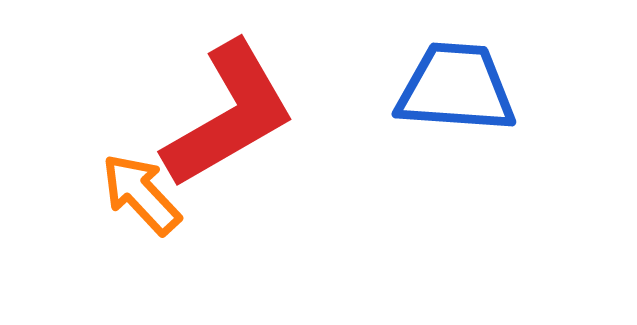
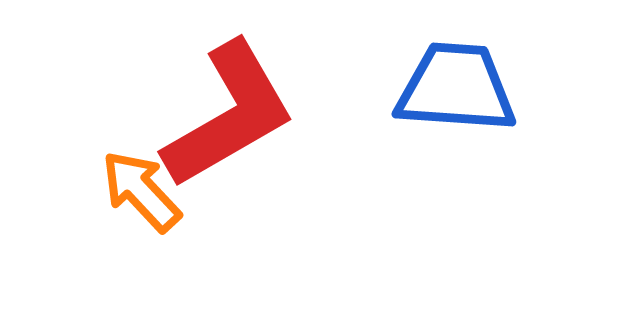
orange arrow: moved 3 px up
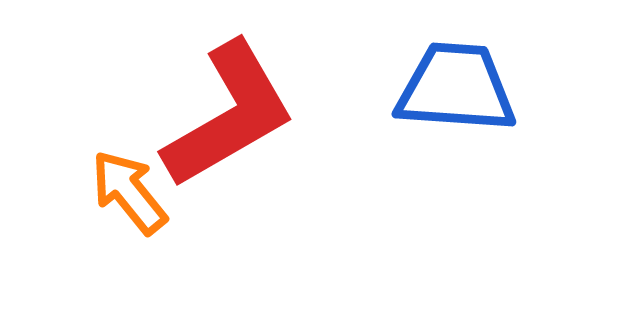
orange arrow: moved 12 px left, 1 px down; rotated 4 degrees clockwise
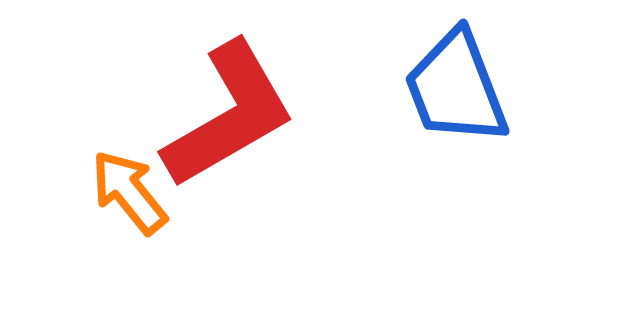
blue trapezoid: rotated 115 degrees counterclockwise
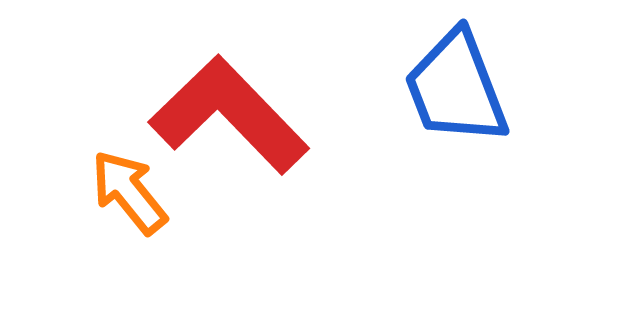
red L-shape: rotated 104 degrees counterclockwise
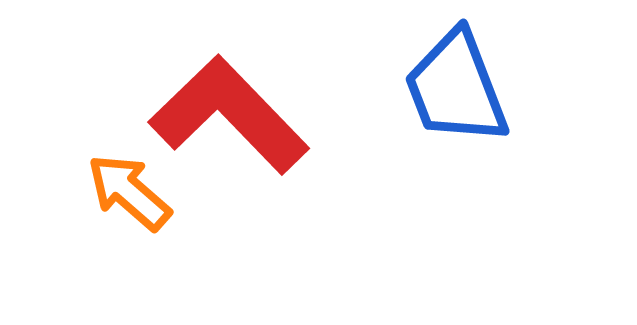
orange arrow: rotated 10 degrees counterclockwise
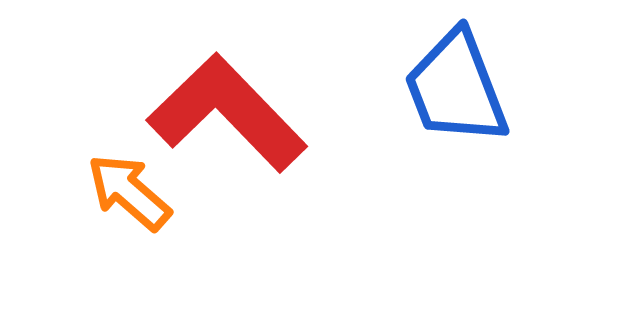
red L-shape: moved 2 px left, 2 px up
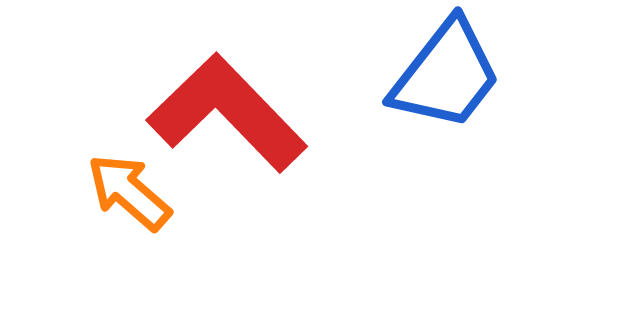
blue trapezoid: moved 10 px left, 13 px up; rotated 121 degrees counterclockwise
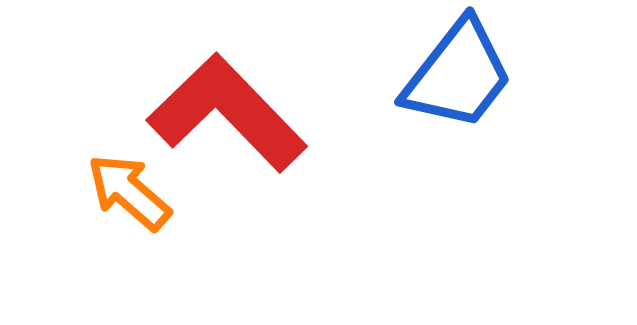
blue trapezoid: moved 12 px right
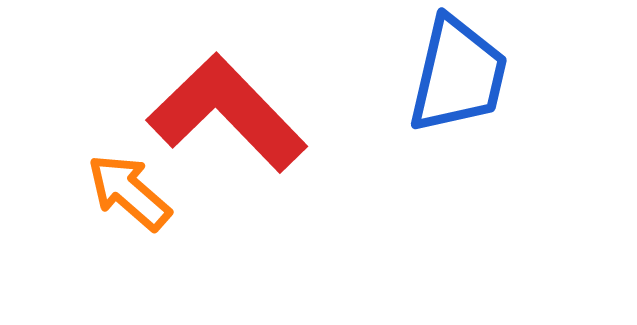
blue trapezoid: rotated 25 degrees counterclockwise
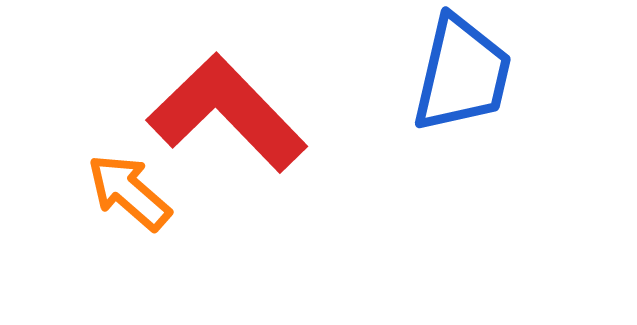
blue trapezoid: moved 4 px right, 1 px up
